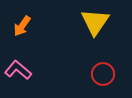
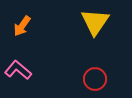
red circle: moved 8 px left, 5 px down
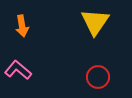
orange arrow: rotated 45 degrees counterclockwise
red circle: moved 3 px right, 2 px up
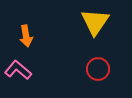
orange arrow: moved 4 px right, 10 px down
red circle: moved 8 px up
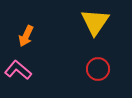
orange arrow: rotated 35 degrees clockwise
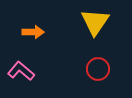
orange arrow: moved 7 px right, 4 px up; rotated 115 degrees counterclockwise
pink L-shape: moved 3 px right, 1 px down
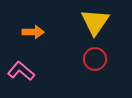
red circle: moved 3 px left, 10 px up
